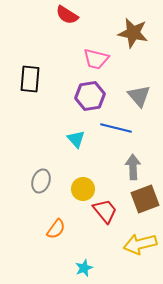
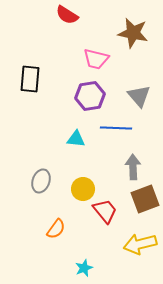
blue line: rotated 12 degrees counterclockwise
cyan triangle: rotated 42 degrees counterclockwise
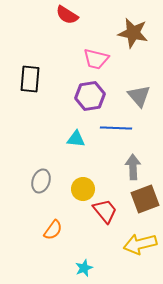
orange semicircle: moved 3 px left, 1 px down
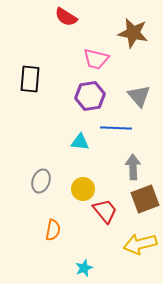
red semicircle: moved 1 px left, 2 px down
cyan triangle: moved 4 px right, 3 px down
orange semicircle: rotated 25 degrees counterclockwise
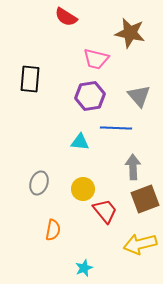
brown star: moved 3 px left
gray ellipse: moved 2 px left, 2 px down
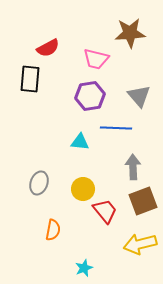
red semicircle: moved 18 px left, 31 px down; rotated 60 degrees counterclockwise
brown star: rotated 16 degrees counterclockwise
brown square: moved 2 px left, 2 px down
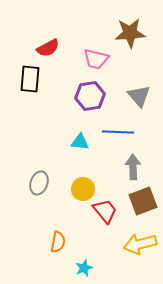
blue line: moved 2 px right, 4 px down
orange semicircle: moved 5 px right, 12 px down
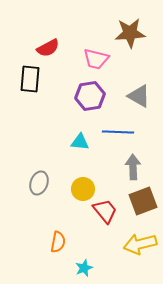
gray triangle: rotated 20 degrees counterclockwise
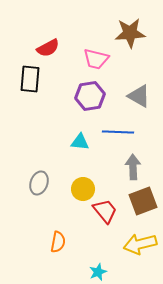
cyan star: moved 14 px right, 4 px down
